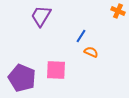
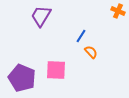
orange semicircle: rotated 24 degrees clockwise
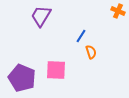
orange semicircle: rotated 24 degrees clockwise
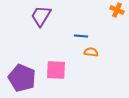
orange cross: moved 1 px left, 1 px up
blue line: rotated 64 degrees clockwise
orange semicircle: rotated 64 degrees counterclockwise
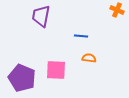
purple trapezoid: rotated 20 degrees counterclockwise
orange semicircle: moved 2 px left, 6 px down
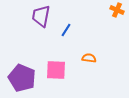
blue line: moved 15 px left, 6 px up; rotated 64 degrees counterclockwise
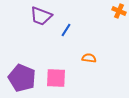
orange cross: moved 2 px right, 1 px down
purple trapezoid: rotated 80 degrees counterclockwise
pink square: moved 8 px down
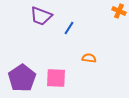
blue line: moved 3 px right, 2 px up
purple pentagon: rotated 16 degrees clockwise
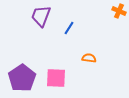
purple trapezoid: rotated 90 degrees clockwise
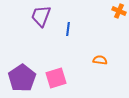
blue line: moved 1 px left, 1 px down; rotated 24 degrees counterclockwise
orange semicircle: moved 11 px right, 2 px down
pink square: rotated 20 degrees counterclockwise
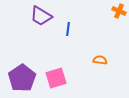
purple trapezoid: rotated 80 degrees counterclockwise
